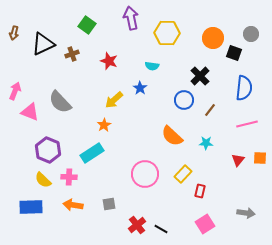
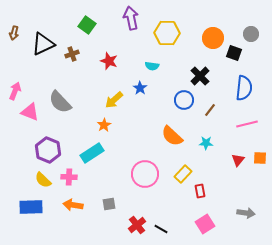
red rectangle: rotated 24 degrees counterclockwise
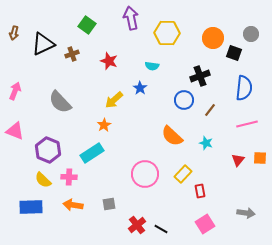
black cross: rotated 24 degrees clockwise
pink triangle: moved 15 px left, 19 px down
cyan star: rotated 16 degrees clockwise
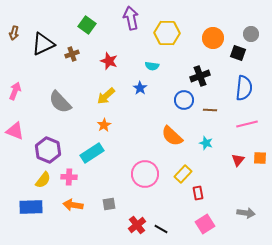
black square: moved 4 px right
yellow arrow: moved 8 px left, 4 px up
brown line: rotated 56 degrees clockwise
yellow semicircle: rotated 96 degrees counterclockwise
red rectangle: moved 2 px left, 2 px down
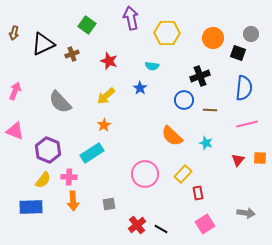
orange arrow: moved 4 px up; rotated 102 degrees counterclockwise
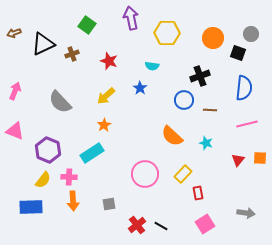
brown arrow: rotated 56 degrees clockwise
black line: moved 3 px up
